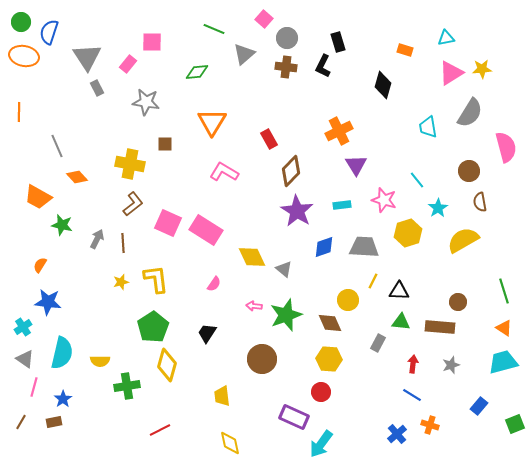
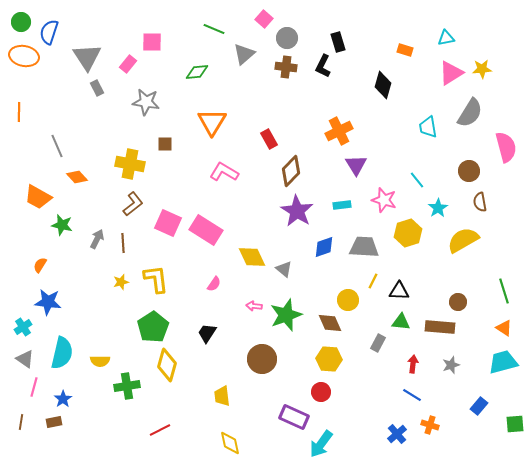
brown line at (21, 422): rotated 21 degrees counterclockwise
green square at (515, 424): rotated 18 degrees clockwise
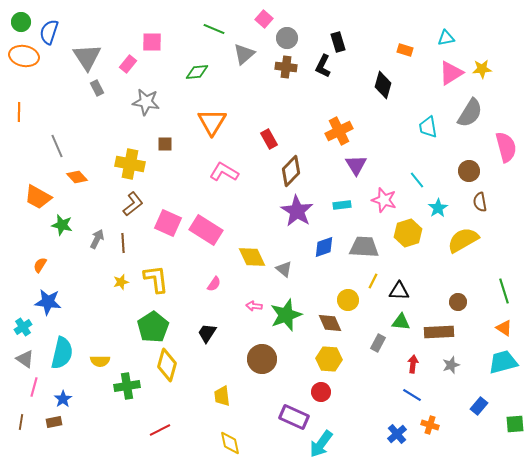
brown rectangle at (440, 327): moved 1 px left, 5 px down; rotated 8 degrees counterclockwise
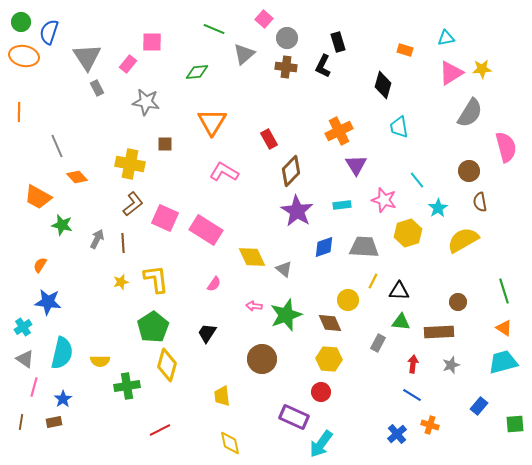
cyan trapezoid at (428, 127): moved 29 px left
pink square at (168, 223): moved 3 px left, 5 px up
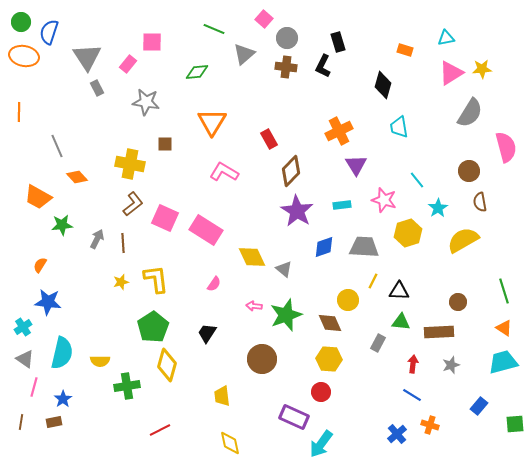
green star at (62, 225): rotated 20 degrees counterclockwise
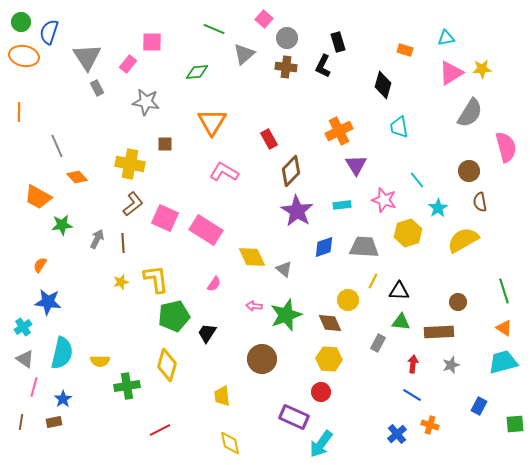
green pentagon at (153, 327): moved 21 px right, 11 px up; rotated 20 degrees clockwise
blue rectangle at (479, 406): rotated 12 degrees counterclockwise
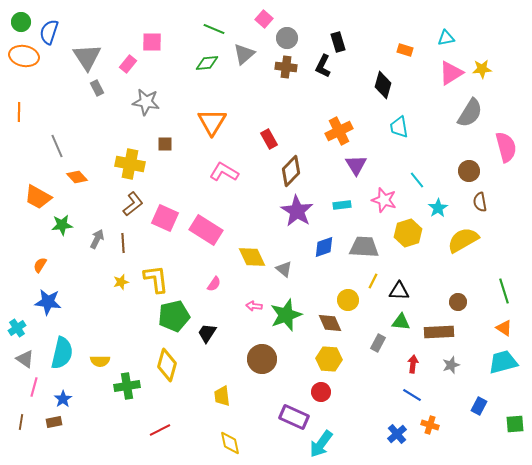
green diamond at (197, 72): moved 10 px right, 9 px up
cyan cross at (23, 327): moved 6 px left, 1 px down
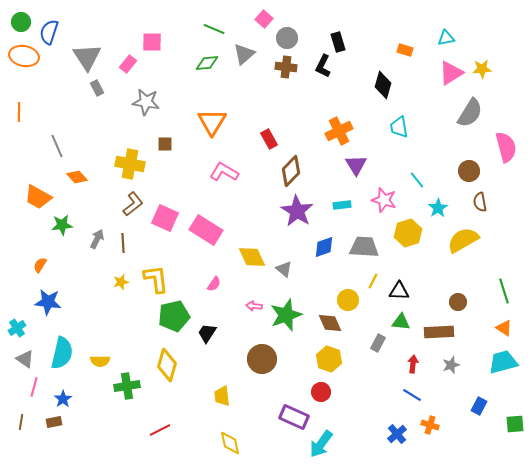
yellow hexagon at (329, 359): rotated 15 degrees clockwise
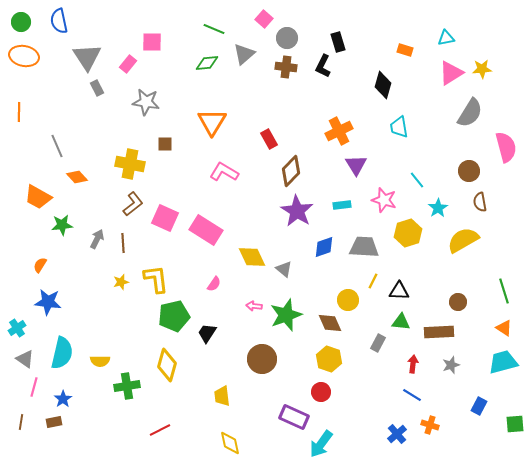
blue semicircle at (49, 32): moved 10 px right, 11 px up; rotated 30 degrees counterclockwise
